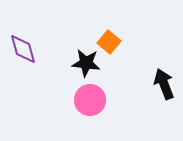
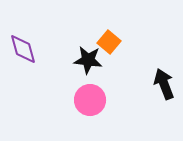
black star: moved 2 px right, 3 px up
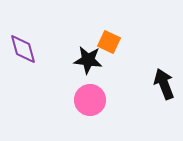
orange square: rotated 15 degrees counterclockwise
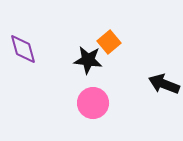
orange square: rotated 25 degrees clockwise
black arrow: rotated 48 degrees counterclockwise
pink circle: moved 3 px right, 3 px down
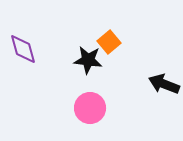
pink circle: moved 3 px left, 5 px down
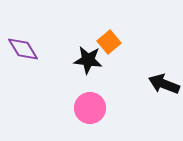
purple diamond: rotated 16 degrees counterclockwise
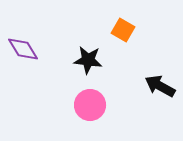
orange square: moved 14 px right, 12 px up; rotated 20 degrees counterclockwise
black arrow: moved 4 px left, 2 px down; rotated 8 degrees clockwise
pink circle: moved 3 px up
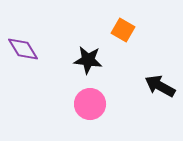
pink circle: moved 1 px up
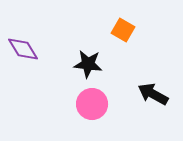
black star: moved 4 px down
black arrow: moved 7 px left, 8 px down
pink circle: moved 2 px right
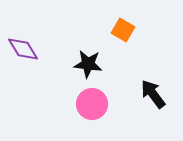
black arrow: rotated 24 degrees clockwise
